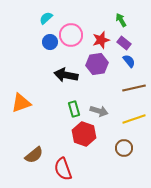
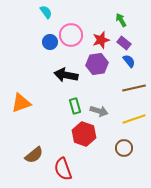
cyan semicircle: moved 6 px up; rotated 96 degrees clockwise
green rectangle: moved 1 px right, 3 px up
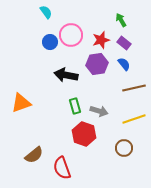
blue semicircle: moved 5 px left, 3 px down
red semicircle: moved 1 px left, 1 px up
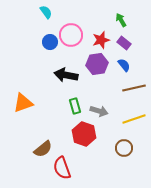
blue semicircle: moved 1 px down
orange triangle: moved 2 px right
brown semicircle: moved 9 px right, 6 px up
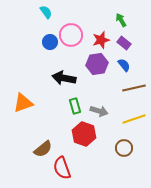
black arrow: moved 2 px left, 3 px down
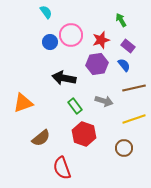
purple rectangle: moved 4 px right, 3 px down
green rectangle: rotated 21 degrees counterclockwise
gray arrow: moved 5 px right, 10 px up
brown semicircle: moved 2 px left, 11 px up
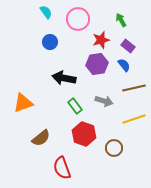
pink circle: moved 7 px right, 16 px up
brown circle: moved 10 px left
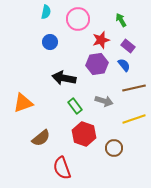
cyan semicircle: rotated 48 degrees clockwise
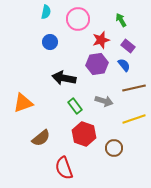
red semicircle: moved 2 px right
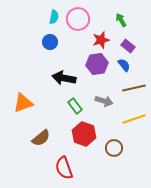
cyan semicircle: moved 8 px right, 5 px down
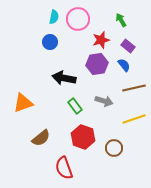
red hexagon: moved 1 px left, 3 px down
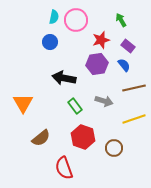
pink circle: moved 2 px left, 1 px down
orange triangle: rotated 40 degrees counterclockwise
